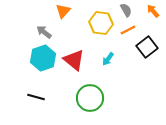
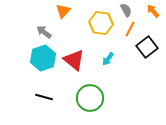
orange line: moved 2 px right, 1 px up; rotated 35 degrees counterclockwise
black line: moved 8 px right
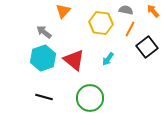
gray semicircle: rotated 48 degrees counterclockwise
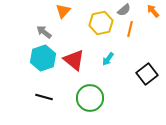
gray semicircle: moved 2 px left; rotated 128 degrees clockwise
yellow hexagon: rotated 20 degrees counterclockwise
orange line: rotated 14 degrees counterclockwise
black square: moved 27 px down
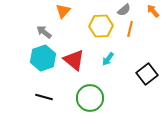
yellow hexagon: moved 3 px down; rotated 10 degrees clockwise
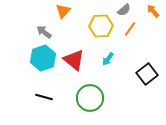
orange line: rotated 21 degrees clockwise
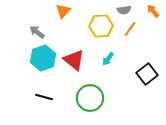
gray semicircle: rotated 32 degrees clockwise
gray arrow: moved 7 px left
